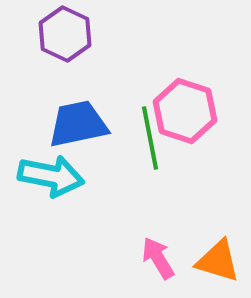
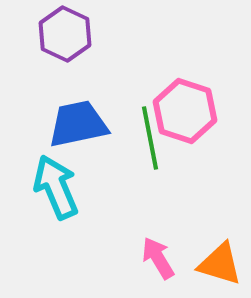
cyan arrow: moved 5 px right, 11 px down; rotated 124 degrees counterclockwise
orange triangle: moved 2 px right, 3 px down
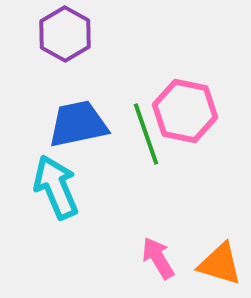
purple hexagon: rotated 4 degrees clockwise
pink hexagon: rotated 6 degrees counterclockwise
green line: moved 4 px left, 4 px up; rotated 8 degrees counterclockwise
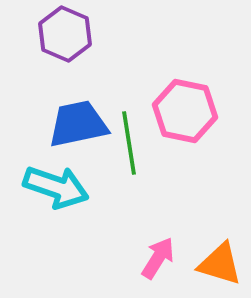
purple hexagon: rotated 6 degrees counterclockwise
green line: moved 17 px left, 9 px down; rotated 10 degrees clockwise
cyan arrow: rotated 132 degrees clockwise
pink arrow: rotated 63 degrees clockwise
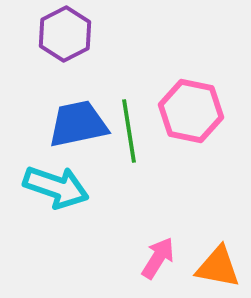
purple hexagon: rotated 10 degrees clockwise
pink hexagon: moved 6 px right
green line: moved 12 px up
orange triangle: moved 2 px left, 3 px down; rotated 6 degrees counterclockwise
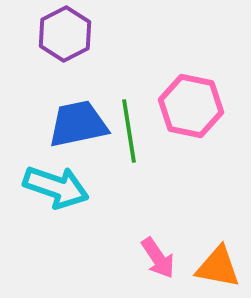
pink hexagon: moved 5 px up
pink arrow: rotated 114 degrees clockwise
